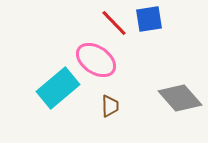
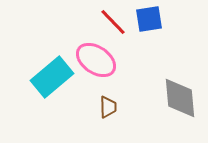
red line: moved 1 px left, 1 px up
cyan rectangle: moved 6 px left, 11 px up
gray diamond: rotated 36 degrees clockwise
brown trapezoid: moved 2 px left, 1 px down
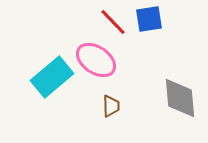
brown trapezoid: moved 3 px right, 1 px up
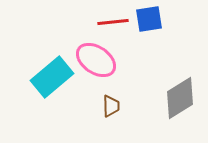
red line: rotated 52 degrees counterclockwise
gray diamond: rotated 63 degrees clockwise
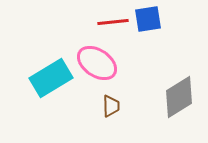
blue square: moved 1 px left
pink ellipse: moved 1 px right, 3 px down
cyan rectangle: moved 1 px left, 1 px down; rotated 9 degrees clockwise
gray diamond: moved 1 px left, 1 px up
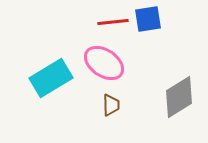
pink ellipse: moved 7 px right
brown trapezoid: moved 1 px up
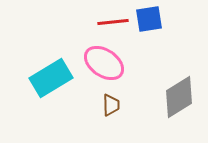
blue square: moved 1 px right
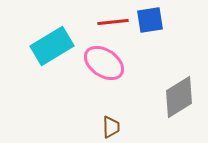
blue square: moved 1 px right, 1 px down
cyan rectangle: moved 1 px right, 32 px up
brown trapezoid: moved 22 px down
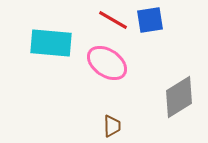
red line: moved 2 px up; rotated 36 degrees clockwise
cyan rectangle: moved 1 px left, 3 px up; rotated 36 degrees clockwise
pink ellipse: moved 3 px right
brown trapezoid: moved 1 px right, 1 px up
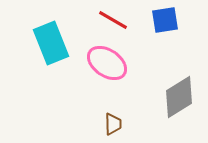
blue square: moved 15 px right
cyan rectangle: rotated 63 degrees clockwise
brown trapezoid: moved 1 px right, 2 px up
